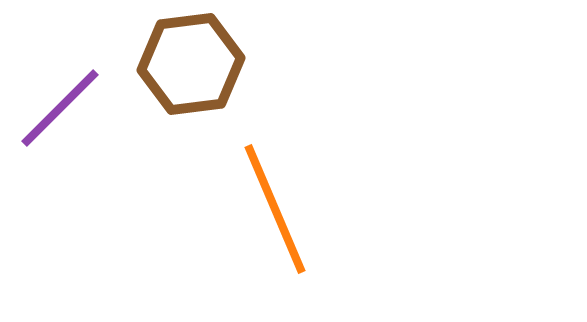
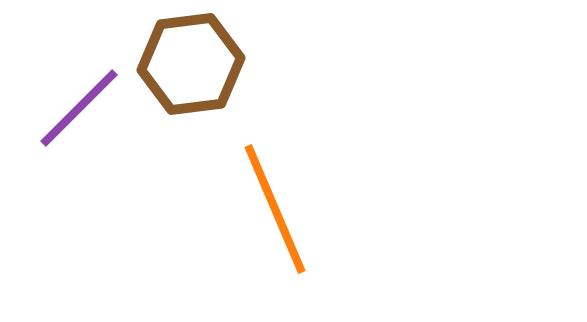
purple line: moved 19 px right
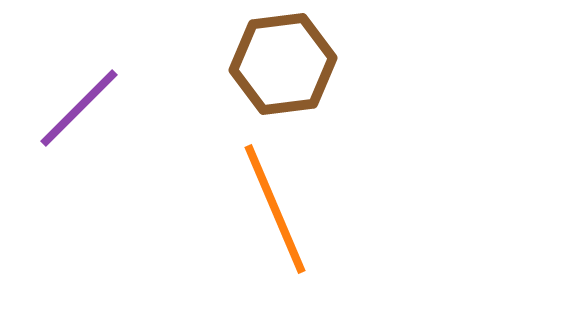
brown hexagon: moved 92 px right
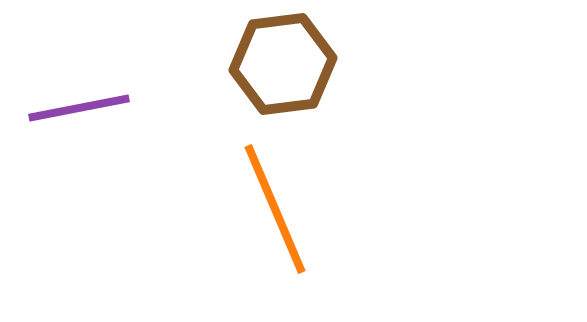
purple line: rotated 34 degrees clockwise
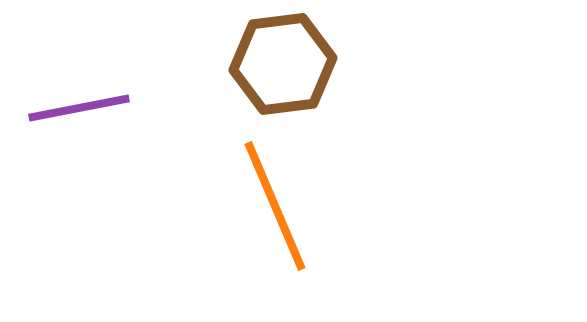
orange line: moved 3 px up
